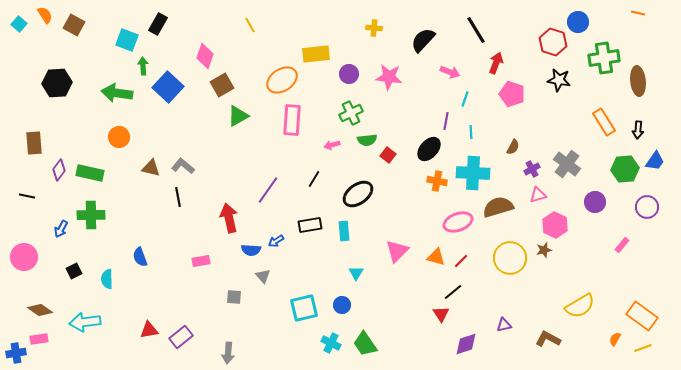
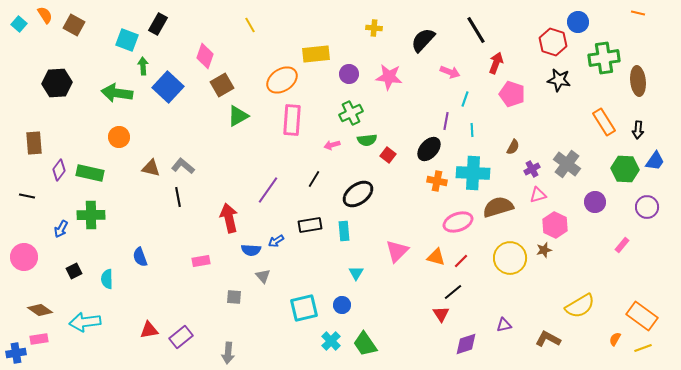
cyan line at (471, 132): moved 1 px right, 2 px up
green hexagon at (625, 169): rotated 8 degrees clockwise
cyan cross at (331, 343): moved 2 px up; rotated 18 degrees clockwise
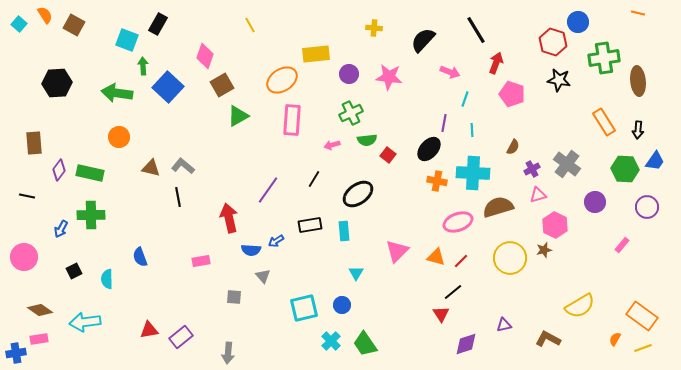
purple line at (446, 121): moved 2 px left, 2 px down
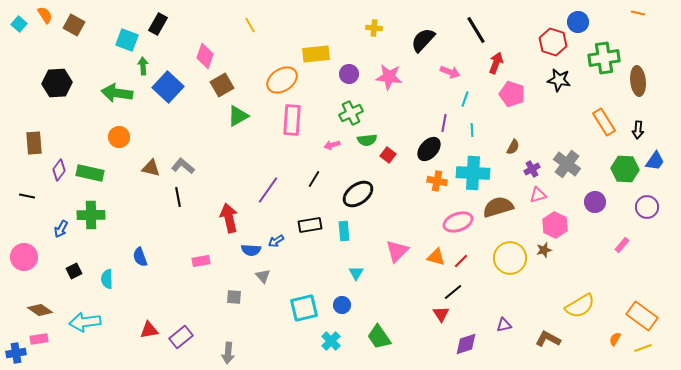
green trapezoid at (365, 344): moved 14 px right, 7 px up
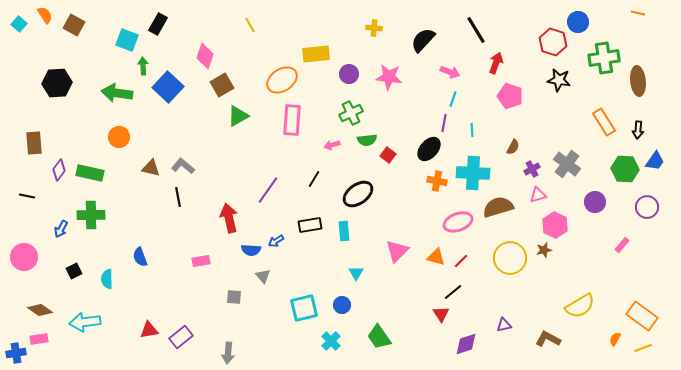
pink pentagon at (512, 94): moved 2 px left, 2 px down
cyan line at (465, 99): moved 12 px left
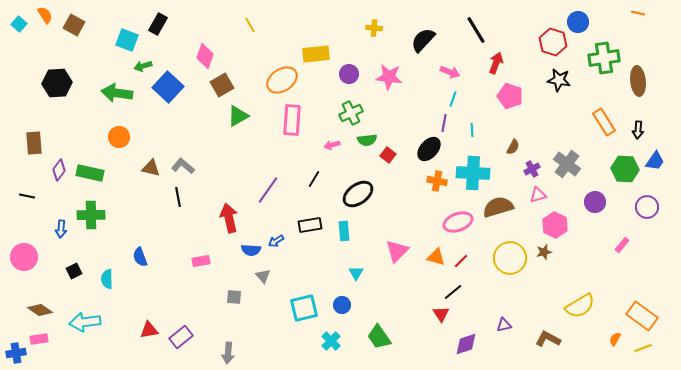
green arrow at (143, 66): rotated 102 degrees counterclockwise
blue arrow at (61, 229): rotated 24 degrees counterclockwise
brown star at (544, 250): moved 2 px down
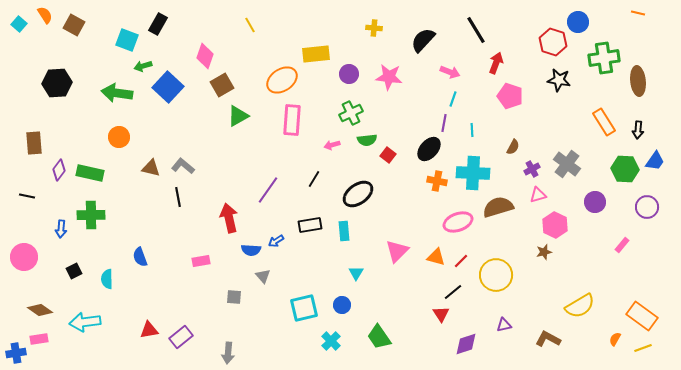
yellow circle at (510, 258): moved 14 px left, 17 px down
